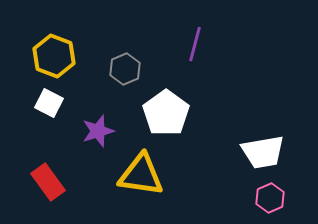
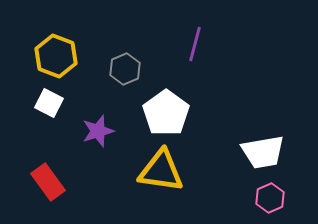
yellow hexagon: moved 2 px right
yellow triangle: moved 20 px right, 4 px up
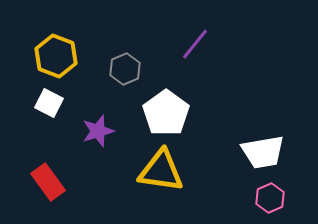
purple line: rotated 24 degrees clockwise
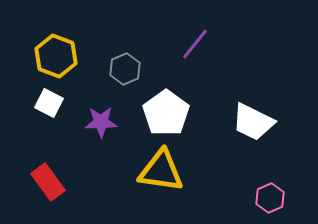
purple star: moved 3 px right, 9 px up; rotated 16 degrees clockwise
white trapezoid: moved 10 px left, 30 px up; rotated 36 degrees clockwise
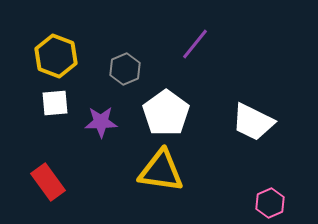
white square: moved 6 px right; rotated 32 degrees counterclockwise
pink hexagon: moved 5 px down
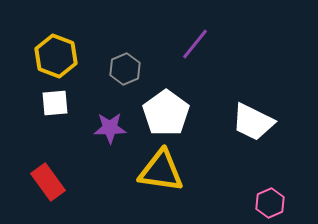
purple star: moved 9 px right, 6 px down
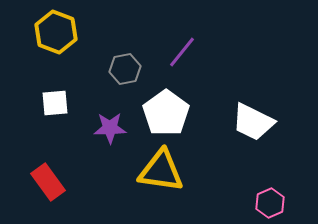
purple line: moved 13 px left, 8 px down
yellow hexagon: moved 24 px up
gray hexagon: rotated 12 degrees clockwise
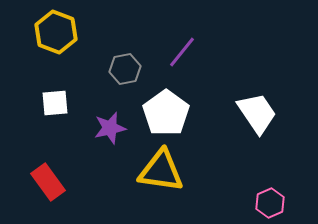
white trapezoid: moved 4 px right, 9 px up; rotated 150 degrees counterclockwise
purple star: rotated 12 degrees counterclockwise
